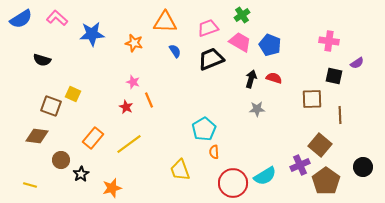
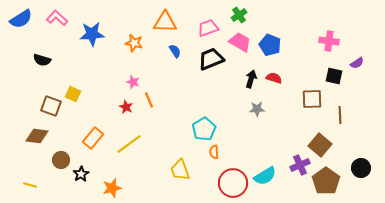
green cross at (242, 15): moved 3 px left
black circle at (363, 167): moved 2 px left, 1 px down
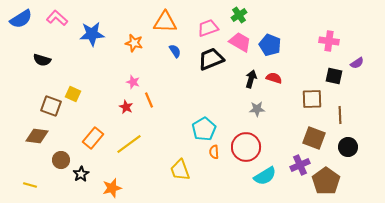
brown square at (320, 145): moved 6 px left, 7 px up; rotated 20 degrees counterclockwise
black circle at (361, 168): moved 13 px left, 21 px up
red circle at (233, 183): moved 13 px right, 36 px up
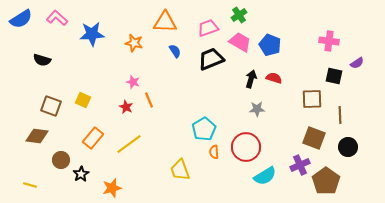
yellow square at (73, 94): moved 10 px right, 6 px down
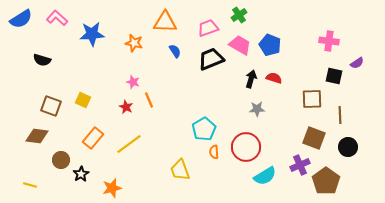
pink trapezoid at (240, 42): moved 3 px down
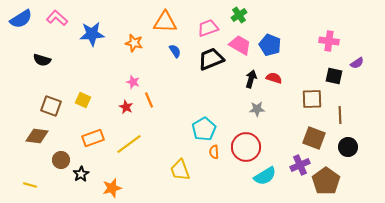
orange rectangle at (93, 138): rotated 30 degrees clockwise
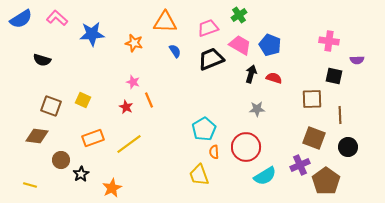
purple semicircle at (357, 63): moved 3 px up; rotated 32 degrees clockwise
black arrow at (251, 79): moved 5 px up
yellow trapezoid at (180, 170): moved 19 px right, 5 px down
orange star at (112, 188): rotated 12 degrees counterclockwise
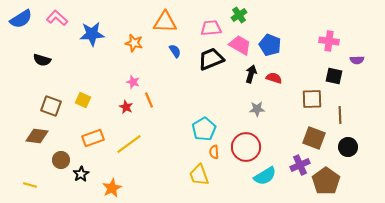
pink trapezoid at (208, 28): moved 3 px right; rotated 15 degrees clockwise
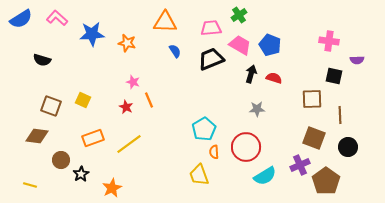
orange star at (134, 43): moved 7 px left
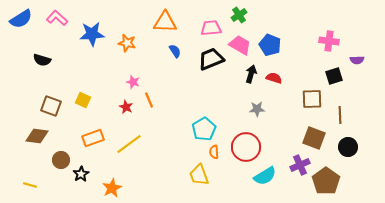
black square at (334, 76): rotated 30 degrees counterclockwise
